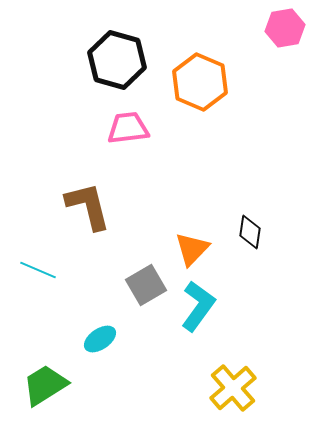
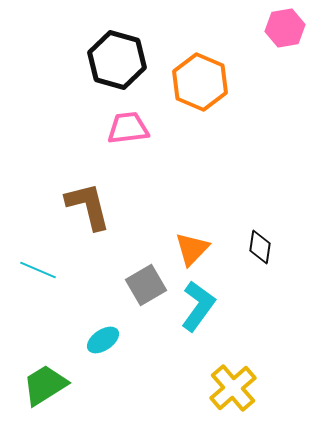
black diamond: moved 10 px right, 15 px down
cyan ellipse: moved 3 px right, 1 px down
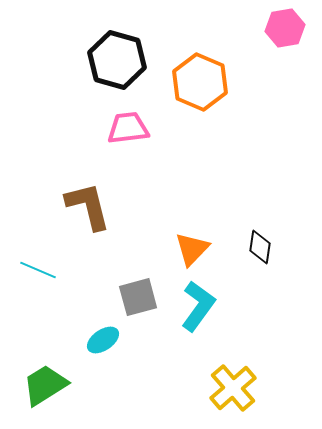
gray square: moved 8 px left, 12 px down; rotated 15 degrees clockwise
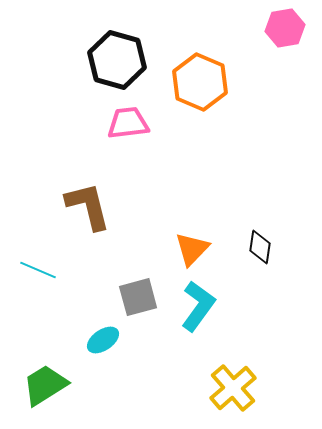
pink trapezoid: moved 5 px up
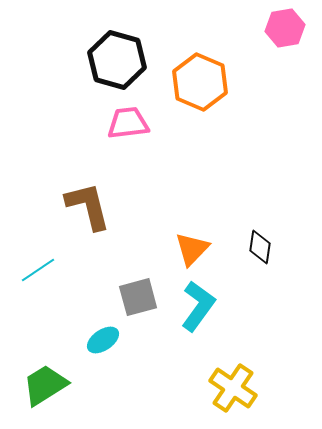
cyan line: rotated 57 degrees counterclockwise
yellow cross: rotated 15 degrees counterclockwise
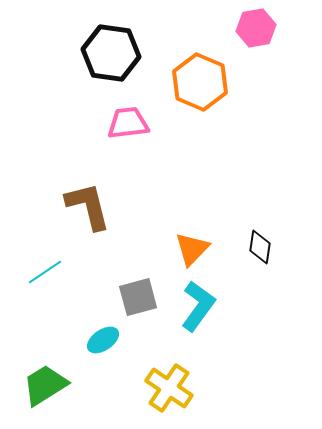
pink hexagon: moved 29 px left
black hexagon: moved 6 px left, 7 px up; rotated 8 degrees counterclockwise
cyan line: moved 7 px right, 2 px down
yellow cross: moved 64 px left
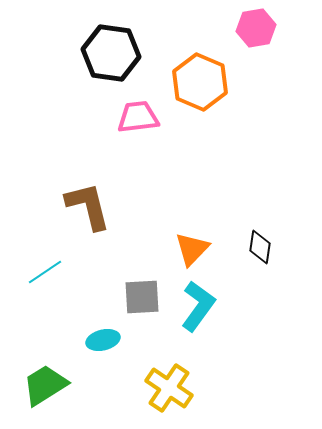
pink trapezoid: moved 10 px right, 6 px up
gray square: moved 4 px right; rotated 12 degrees clockwise
cyan ellipse: rotated 20 degrees clockwise
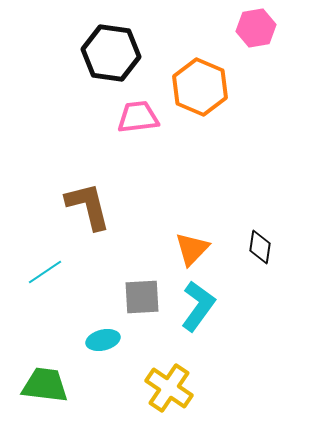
orange hexagon: moved 5 px down
green trapezoid: rotated 39 degrees clockwise
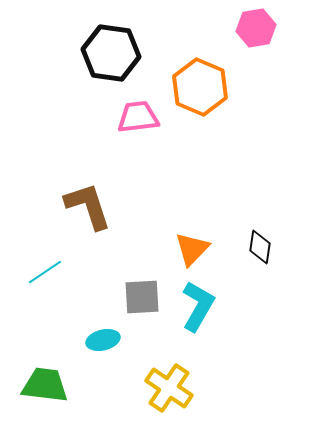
brown L-shape: rotated 4 degrees counterclockwise
cyan L-shape: rotated 6 degrees counterclockwise
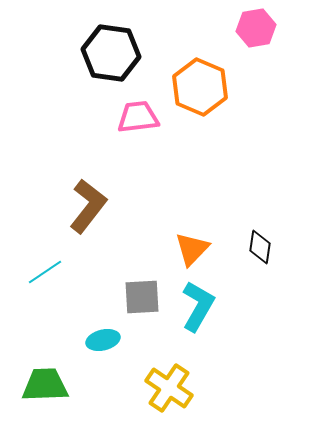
brown L-shape: rotated 56 degrees clockwise
green trapezoid: rotated 9 degrees counterclockwise
